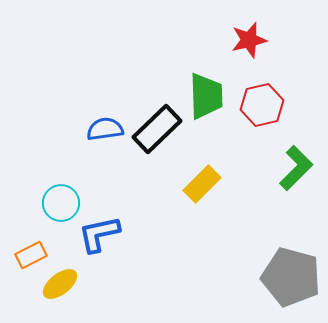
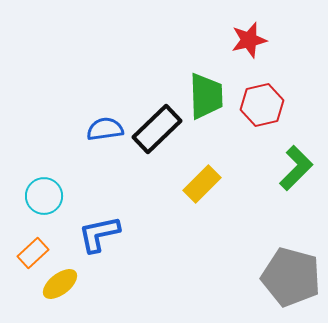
cyan circle: moved 17 px left, 7 px up
orange rectangle: moved 2 px right, 2 px up; rotated 16 degrees counterclockwise
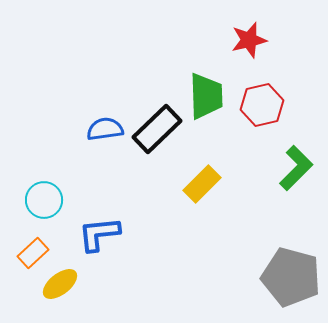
cyan circle: moved 4 px down
blue L-shape: rotated 6 degrees clockwise
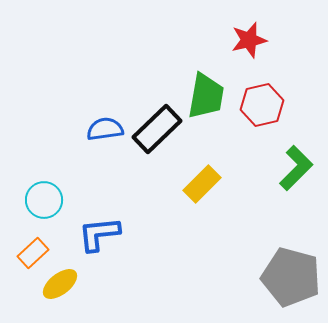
green trapezoid: rotated 12 degrees clockwise
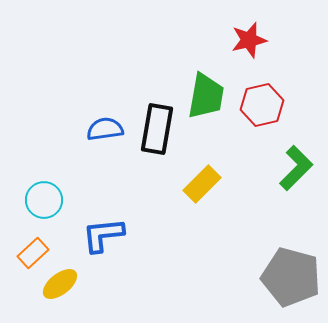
black rectangle: rotated 36 degrees counterclockwise
blue L-shape: moved 4 px right, 1 px down
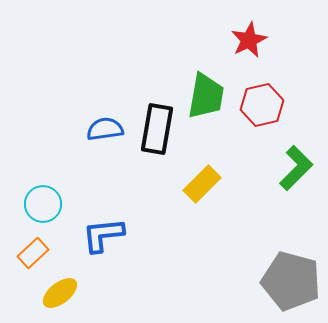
red star: rotated 12 degrees counterclockwise
cyan circle: moved 1 px left, 4 px down
gray pentagon: moved 4 px down
yellow ellipse: moved 9 px down
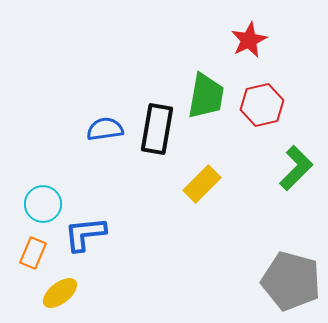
blue L-shape: moved 18 px left, 1 px up
orange rectangle: rotated 24 degrees counterclockwise
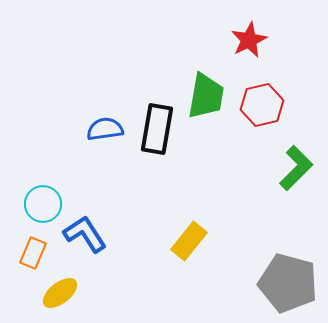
yellow rectangle: moved 13 px left, 57 px down; rotated 6 degrees counterclockwise
blue L-shape: rotated 63 degrees clockwise
gray pentagon: moved 3 px left, 2 px down
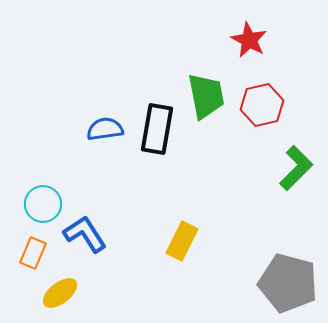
red star: rotated 18 degrees counterclockwise
green trapezoid: rotated 21 degrees counterclockwise
yellow rectangle: moved 7 px left; rotated 12 degrees counterclockwise
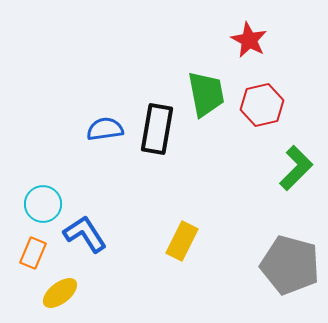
green trapezoid: moved 2 px up
gray pentagon: moved 2 px right, 18 px up
